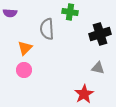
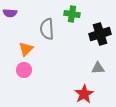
green cross: moved 2 px right, 2 px down
orange triangle: moved 1 px right, 1 px down
gray triangle: rotated 16 degrees counterclockwise
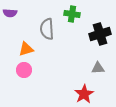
orange triangle: rotated 28 degrees clockwise
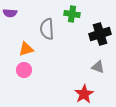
gray triangle: moved 1 px up; rotated 24 degrees clockwise
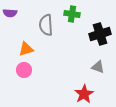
gray semicircle: moved 1 px left, 4 px up
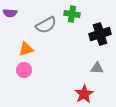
gray semicircle: rotated 115 degrees counterclockwise
gray triangle: moved 1 px left, 1 px down; rotated 16 degrees counterclockwise
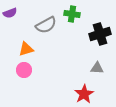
purple semicircle: rotated 24 degrees counterclockwise
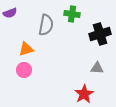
gray semicircle: rotated 50 degrees counterclockwise
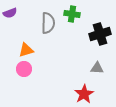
gray semicircle: moved 2 px right, 2 px up; rotated 10 degrees counterclockwise
orange triangle: moved 1 px down
pink circle: moved 1 px up
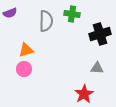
gray semicircle: moved 2 px left, 2 px up
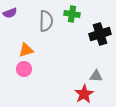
gray triangle: moved 1 px left, 8 px down
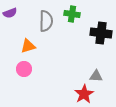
black cross: moved 1 px right, 1 px up; rotated 25 degrees clockwise
orange triangle: moved 2 px right, 4 px up
